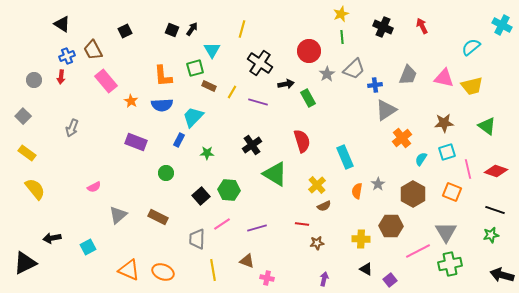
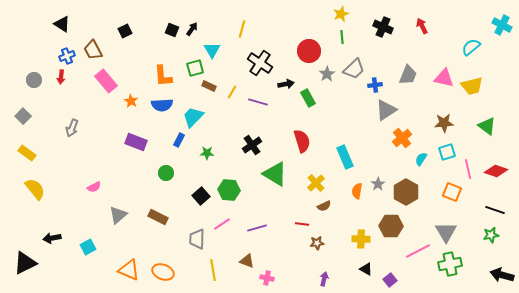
yellow cross at (317, 185): moved 1 px left, 2 px up
brown hexagon at (413, 194): moved 7 px left, 2 px up
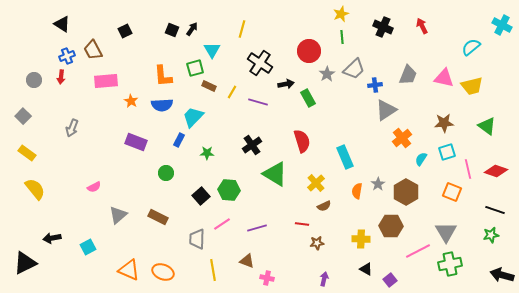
pink rectangle at (106, 81): rotated 55 degrees counterclockwise
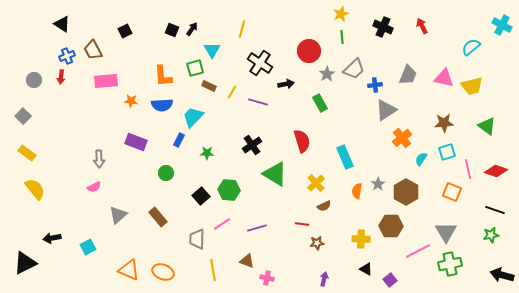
green rectangle at (308, 98): moved 12 px right, 5 px down
orange star at (131, 101): rotated 24 degrees counterclockwise
gray arrow at (72, 128): moved 27 px right, 31 px down; rotated 24 degrees counterclockwise
brown rectangle at (158, 217): rotated 24 degrees clockwise
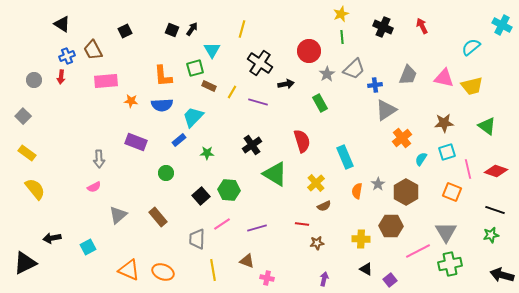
blue rectangle at (179, 140): rotated 24 degrees clockwise
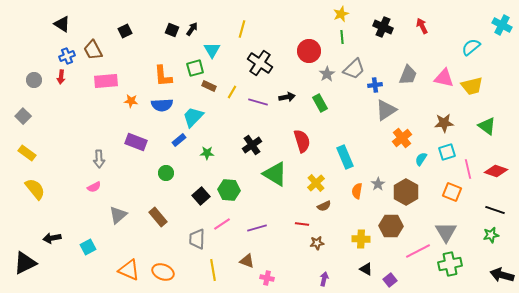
black arrow at (286, 84): moved 1 px right, 13 px down
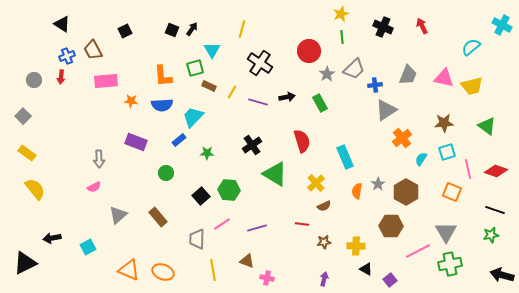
yellow cross at (361, 239): moved 5 px left, 7 px down
brown star at (317, 243): moved 7 px right, 1 px up
